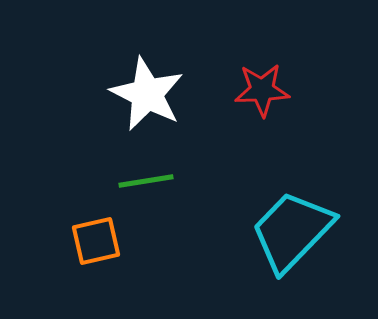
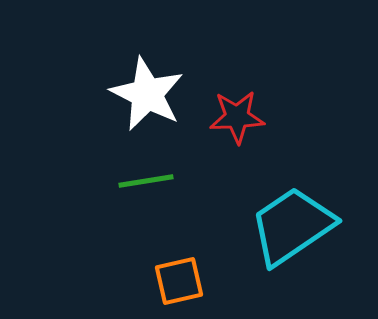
red star: moved 25 px left, 27 px down
cyan trapezoid: moved 5 px up; rotated 12 degrees clockwise
orange square: moved 83 px right, 40 px down
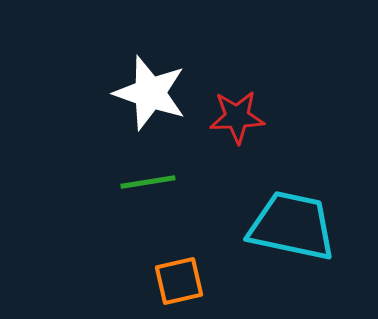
white star: moved 3 px right, 1 px up; rotated 8 degrees counterclockwise
green line: moved 2 px right, 1 px down
cyan trapezoid: rotated 46 degrees clockwise
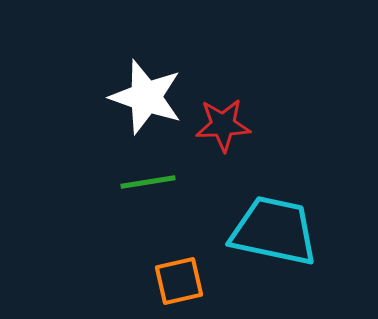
white star: moved 4 px left, 4 px down
red star: moved 14 px left, 8 px down
cyan trapezoid: moved 18 px left, 5 px down
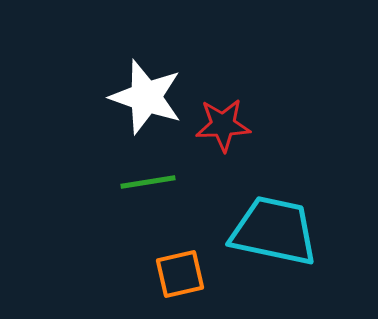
orange square: moved 1 px right, 7 px up
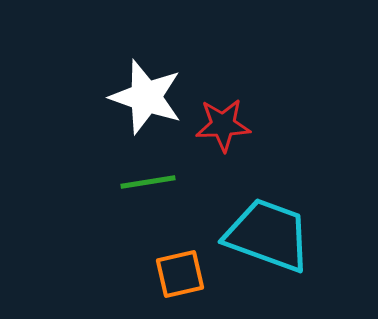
cyan trapezoid: moved 6 px left, 4 px down; rotated 8 degrees clockwise
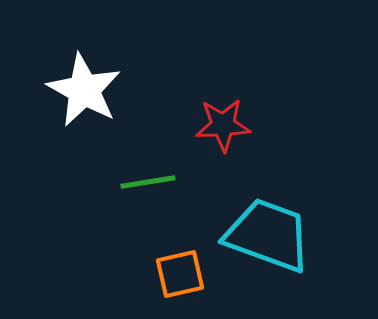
white star: moved 62 px left, 7 px up; rotated 10 degrees clockwise
